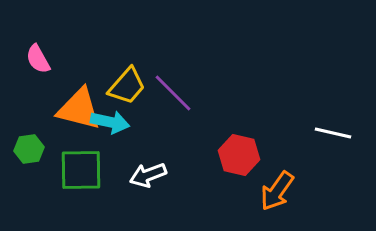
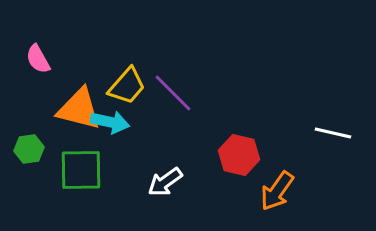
white arrow: moved 17 px right, 7 px down; rotated 15 degrees counterclockwise
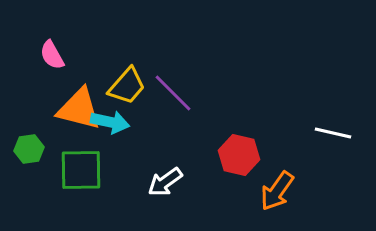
pink semicircle: moved 14 px right, 4 px up
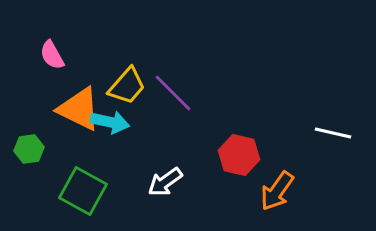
orange triangle: rotated 12 degrees clockwise
green square: moved 2 px right, 21 px down; rotated 30 degrees clockwise
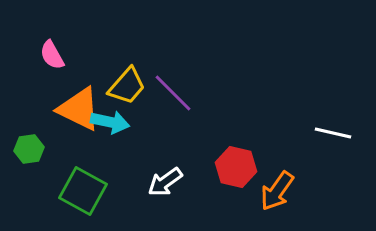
red hexagon: moved 3 px left, 12 px down
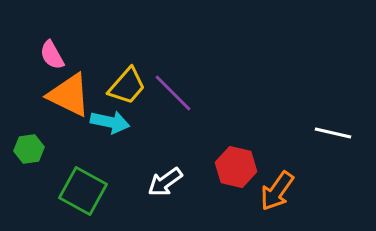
orange triangle: moved 10 px left, 14 px up
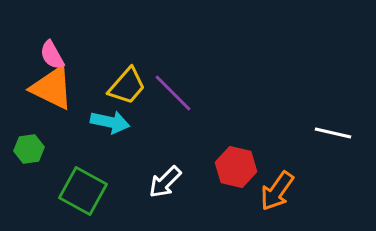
orange triangle: moved 17 px left, 7 px up
white arrow: rotated 9 degrees counterclockwise
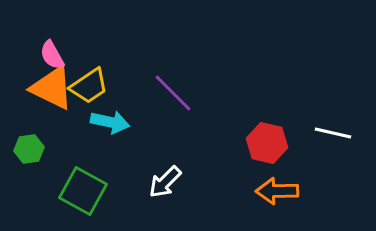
yellow trapezoid: moved 38 px left; rotated 15 degrees clockwise
red hexagon: moved 31 px right, 24 px up
orange arrow: rotated 54 degrees clockwise
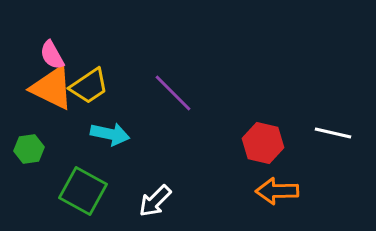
cyan arrow: moved 12 px down
red hexagon: moved 4 px left
white arrow: moved 10 px left, 19 px down
